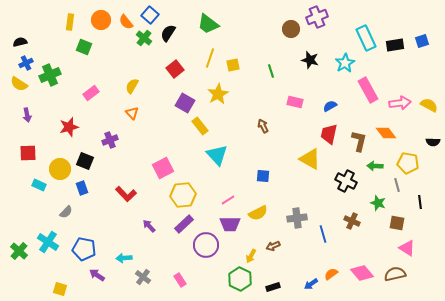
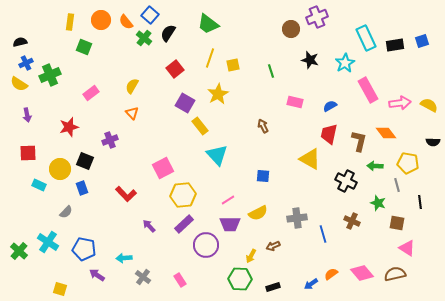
green hexagon at (240, 279): rotated 25 degrees counterclockwise
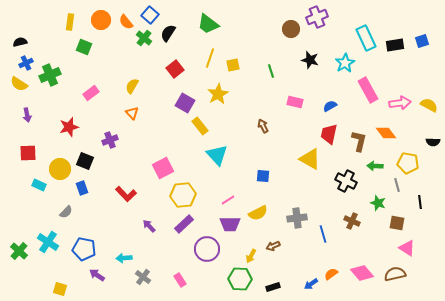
purple circle at (206, 245): moved 1 px right, 4 px down
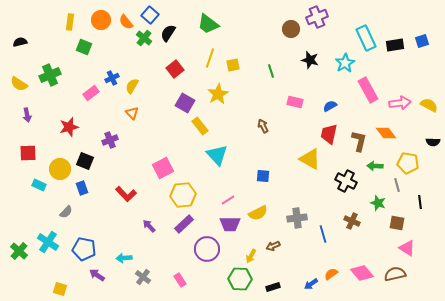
blue cross at (26, 63): moved 86 px right, 15 px down
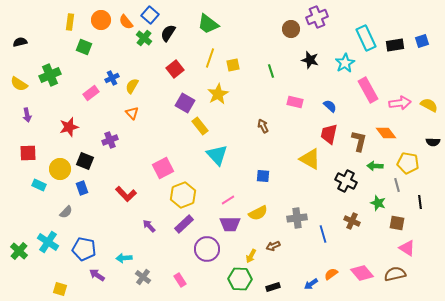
blue semicircle at (330, 106): rotated 72 degrees clockwise
yellow hexagon at (183, 195): rotated 15 degrees counterclockwise
